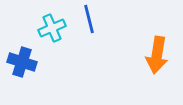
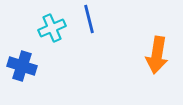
blue cross: moved 4 px down
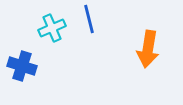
orange arrow: moved 9 px left, 6 px up
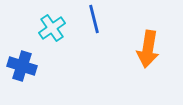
blue line: moved 5 px right
cyan cross: rotated 12 degrees counterclockwise
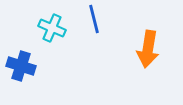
cyan cross: rotated 32 degrees counterclockwise
blue cross: moved 1 px left
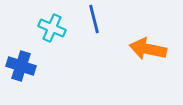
orange arrow: rotated 93 degrees clockwise
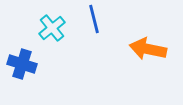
cyan cross: rotated 28 degrees clockwise
blue cross: moved 1 px right, 2 px up
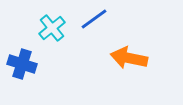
blue line: rotated 68 degrees clockwise
orange arrow: moved 19 px left, 9 px down
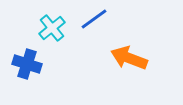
orange arrow: rotated 9 degrees clockwise
blue cross: moved 5 px right
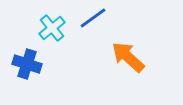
blue line: moved 1 px left, 1 px up
orange arrow: moved 1 px left, 1 px up; rotated 21 degrees clockwise
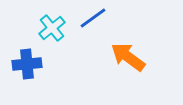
orange arrow: rotated 6 degrees counterclockwise
blue cross: rotated 24 degrees counterclockwise
